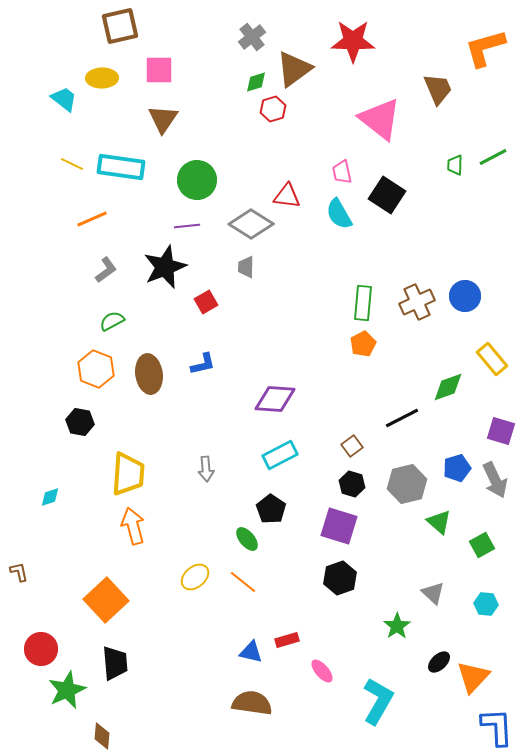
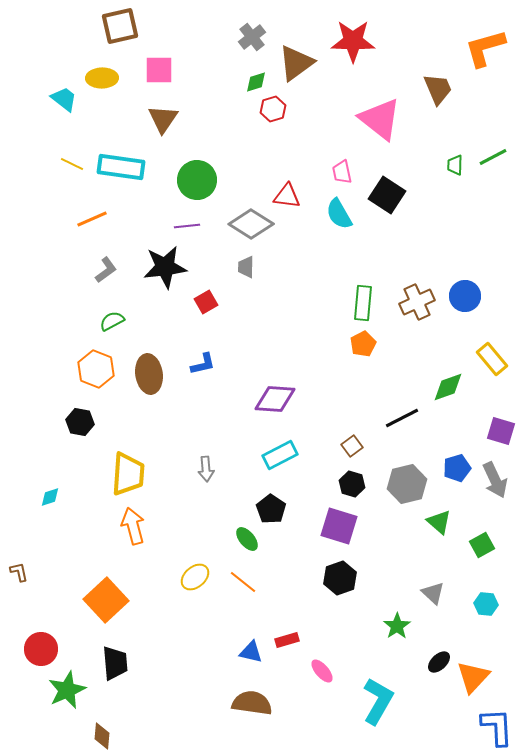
brown triangle at (294, 69): moved 2 px right, 6 px up
black star at (165, 267): rotated 15 degrees clockwise
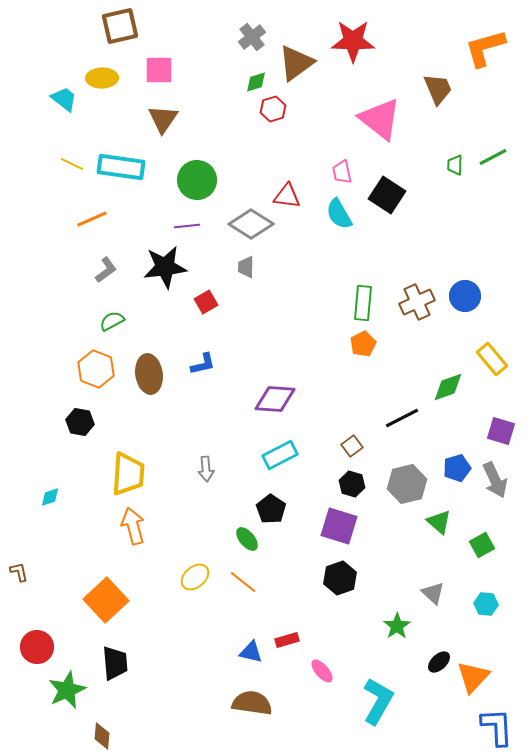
red circle at (41, 649): moved 4 px left, 2 px up
